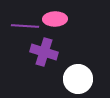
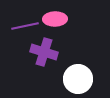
purple line: rotated 16 degrees counterclockwise
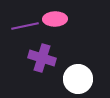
purple cross: moved 2 px left, 6 px down
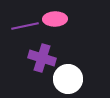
white circle: moved 10 px left
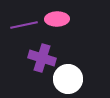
pink ellipse: moved 2 px right
purple line: moved 1 px left, 1 px up
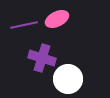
pink ellipse: rotated 25 degrees counterclockwise
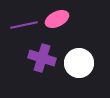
white circle: moved 11 px right, 16 px up
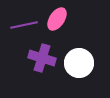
pink ellipse: rotated 30 degrees counterclockwise
